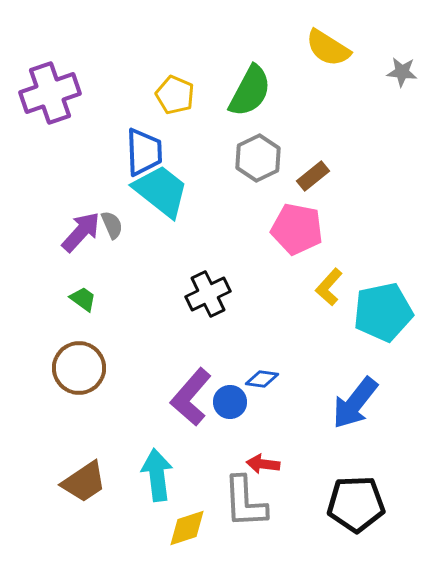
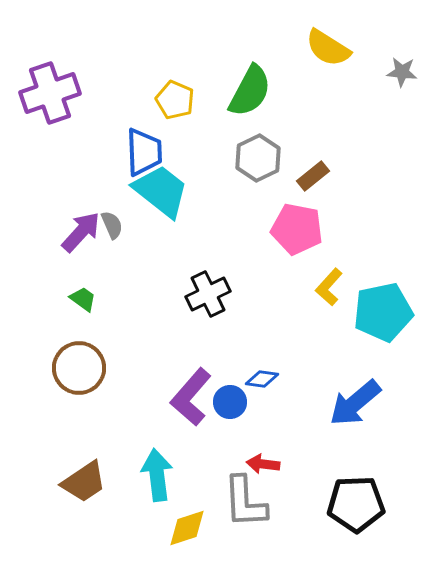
yellow pentagon: moved 5 px down
blue arrow: rotated 12 degrees clockwise
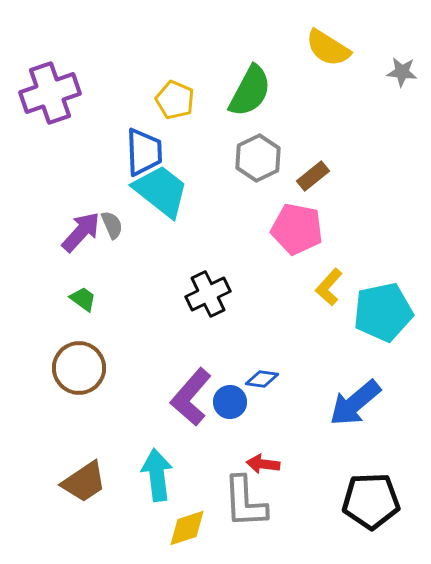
black pentagon: moved 15 px right, 3 px up
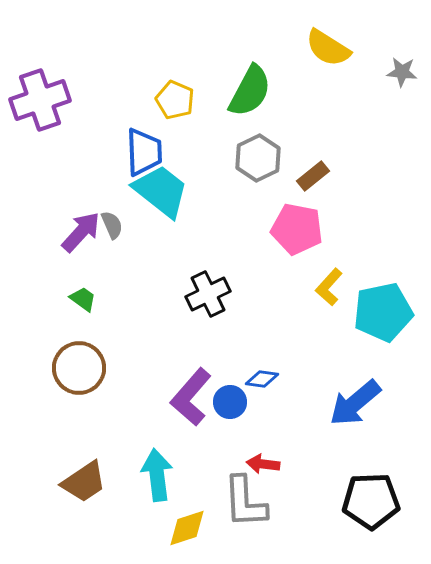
purple cross: moved 10 px left, 7 px down
